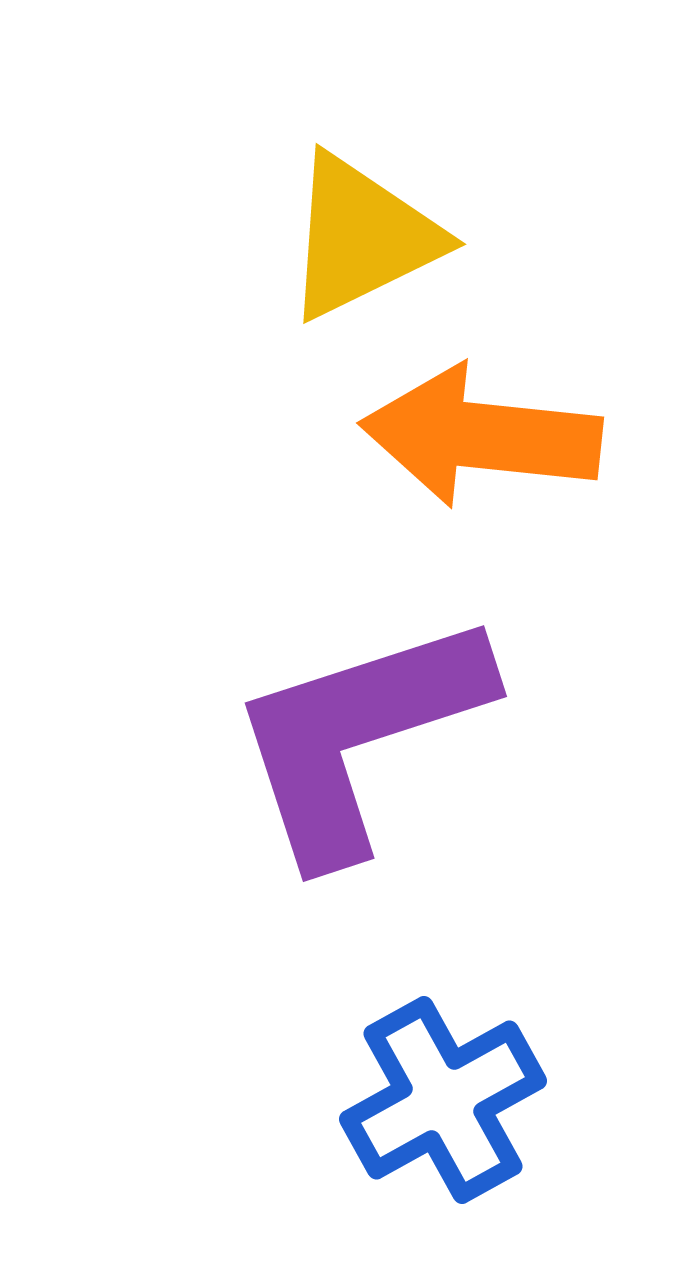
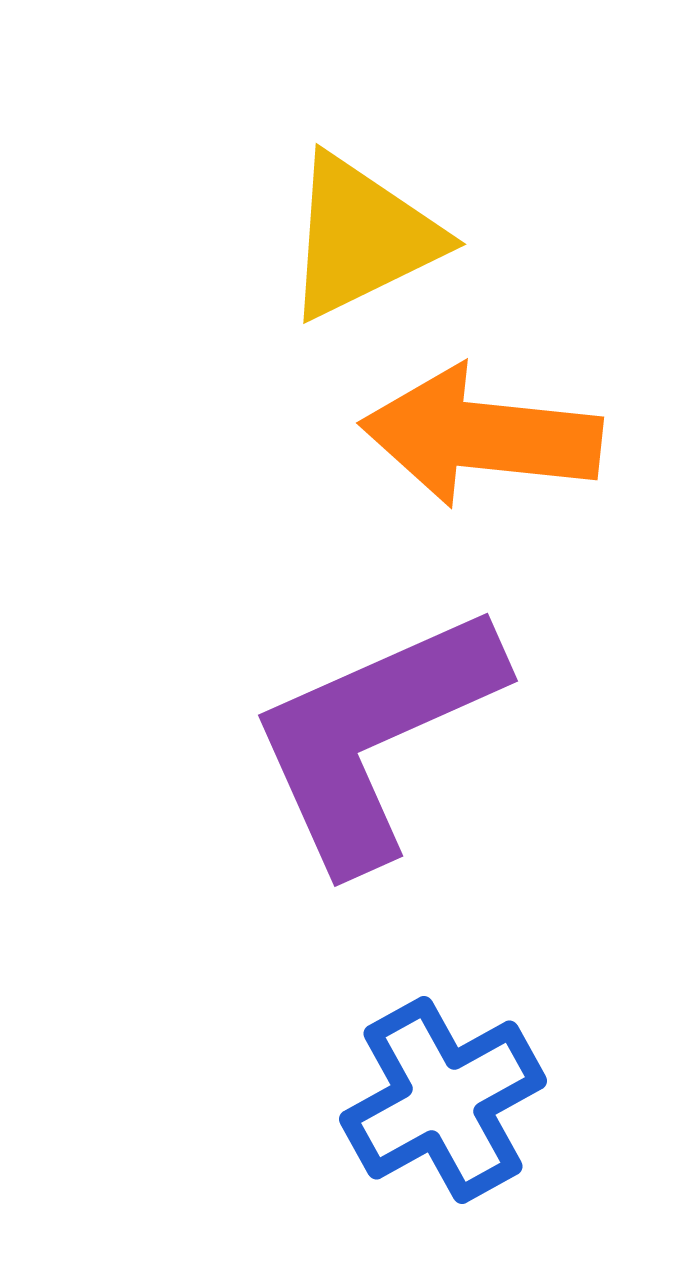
purple L-shape: moved 16 px right; rotated 6 degrees counterclockwise
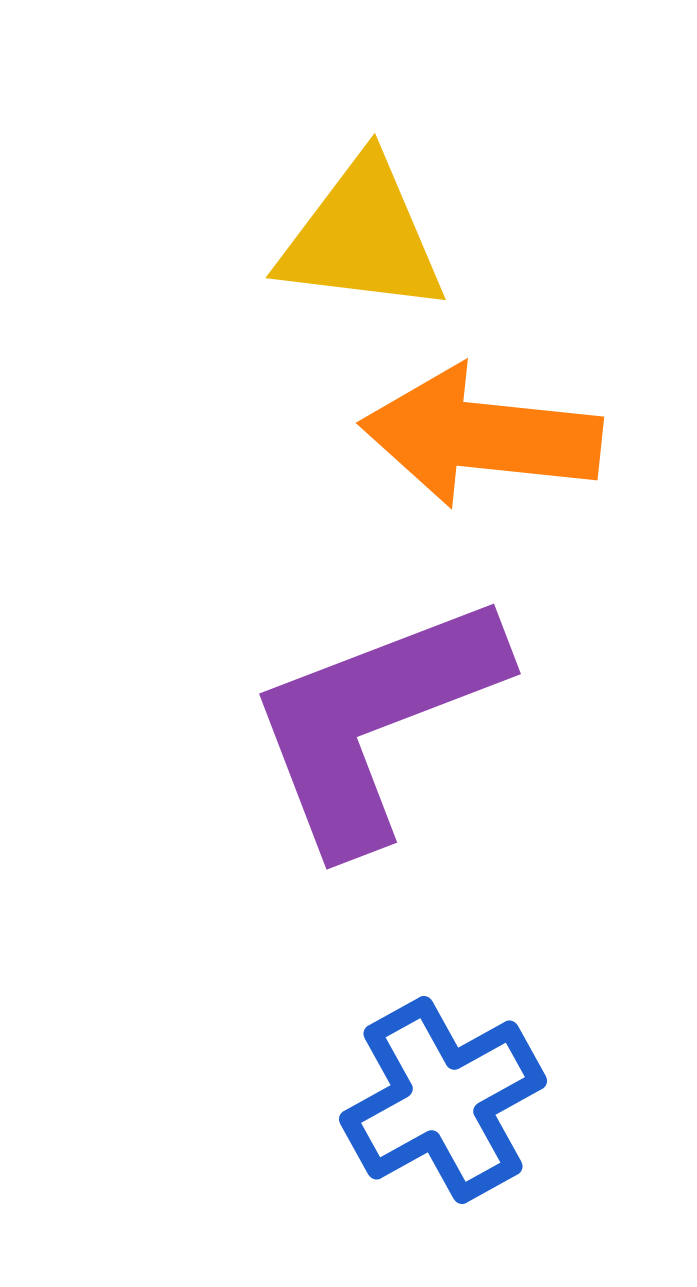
yellow triangle: rotated 33 degrees clockwise
purple L-shape: moved 15 px up; rotated 3 degrees clockwise
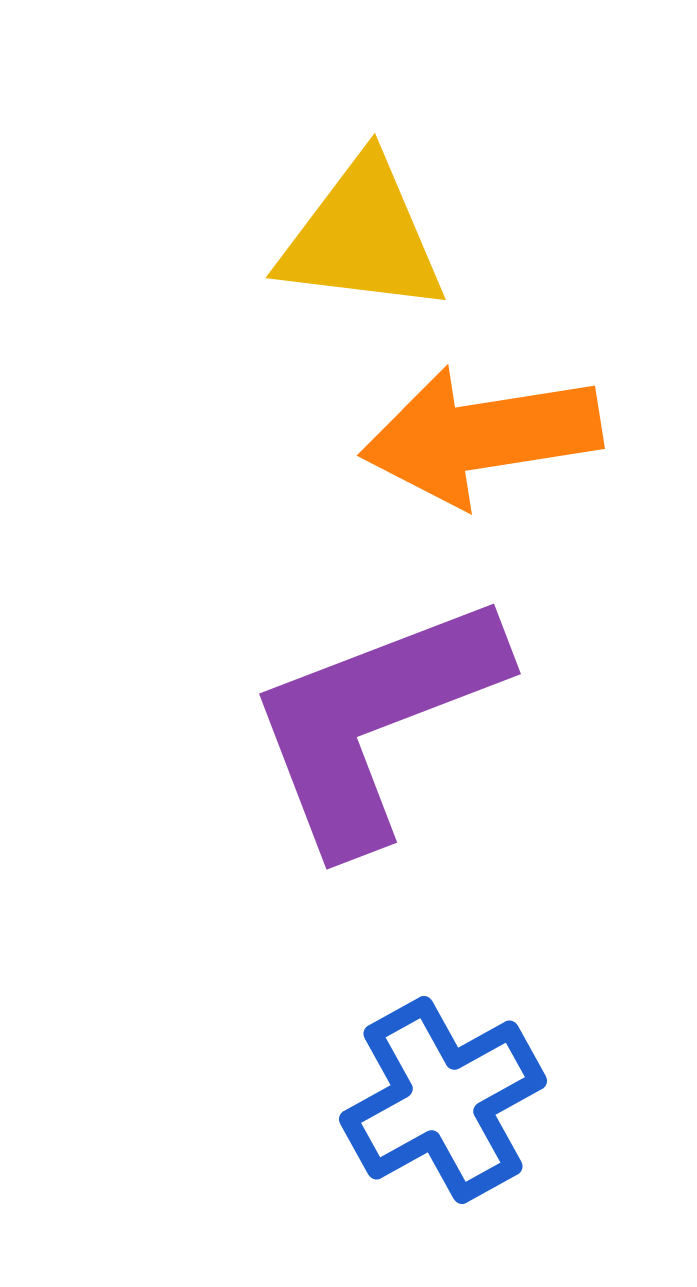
orange arrow: rotated 15 degrees counterclockwise
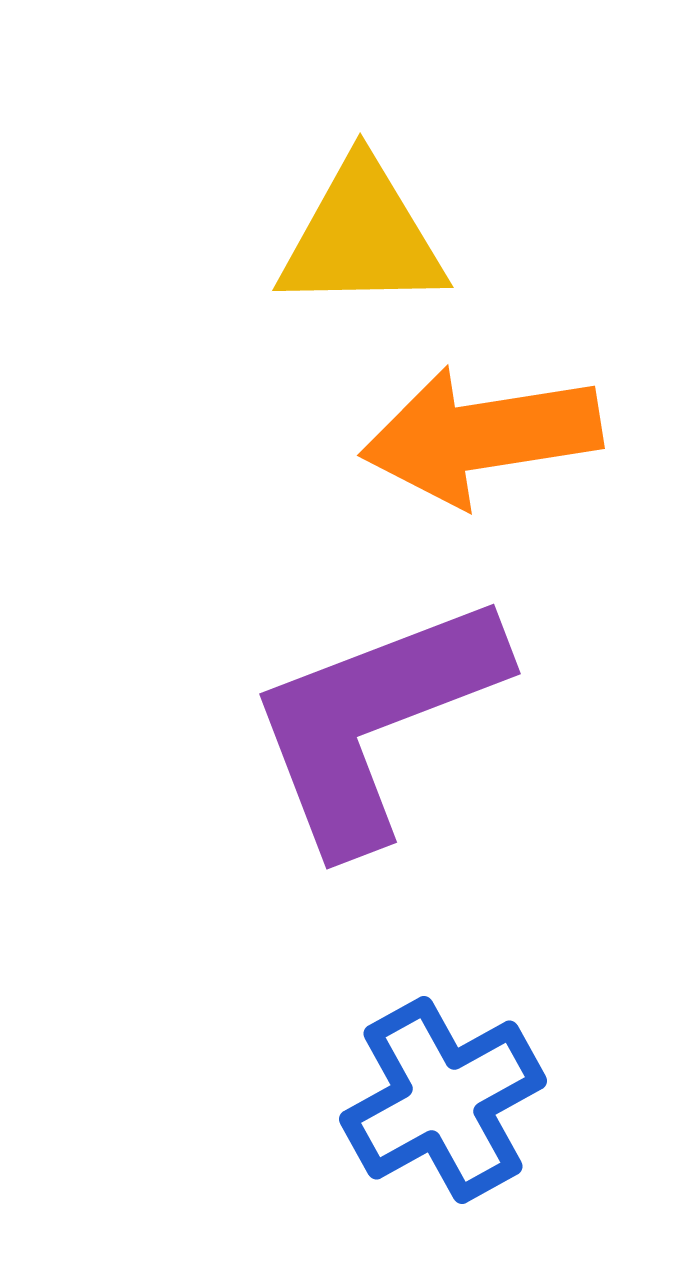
yellow triangle: rotated 8 degrees counterclockwise
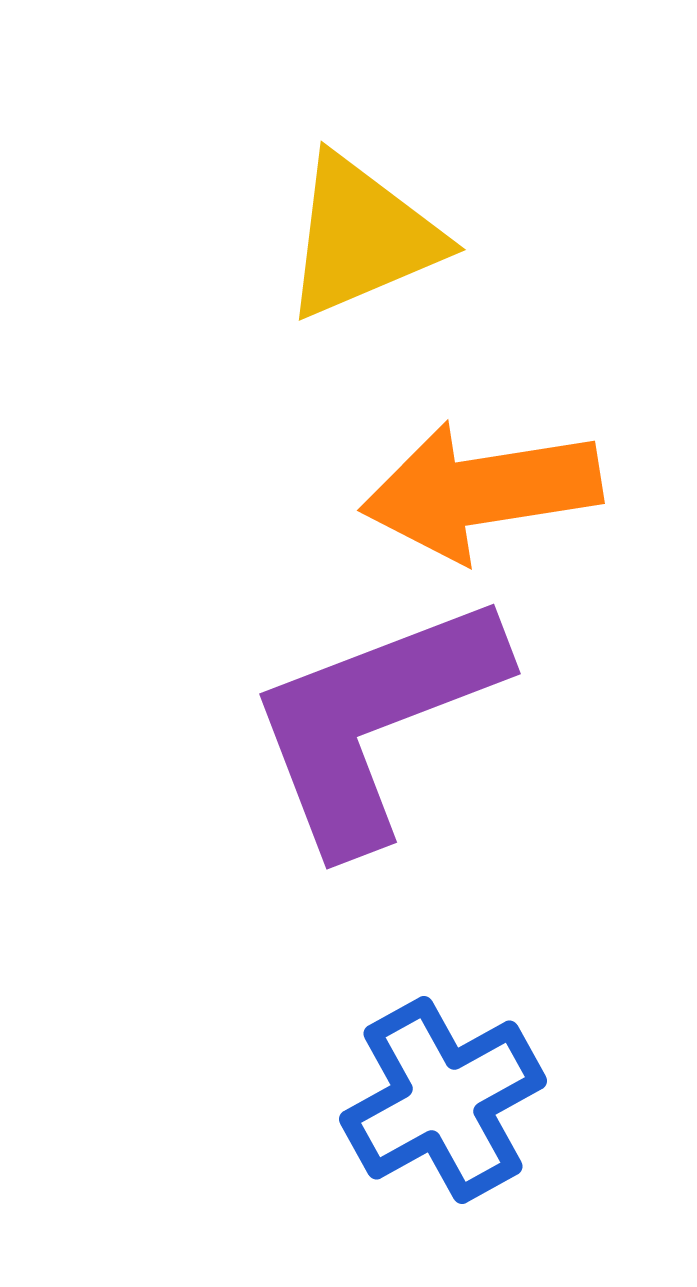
yellow triangle: rotated 22 degrees counterclockwise
orange arrow: moved 55 px down
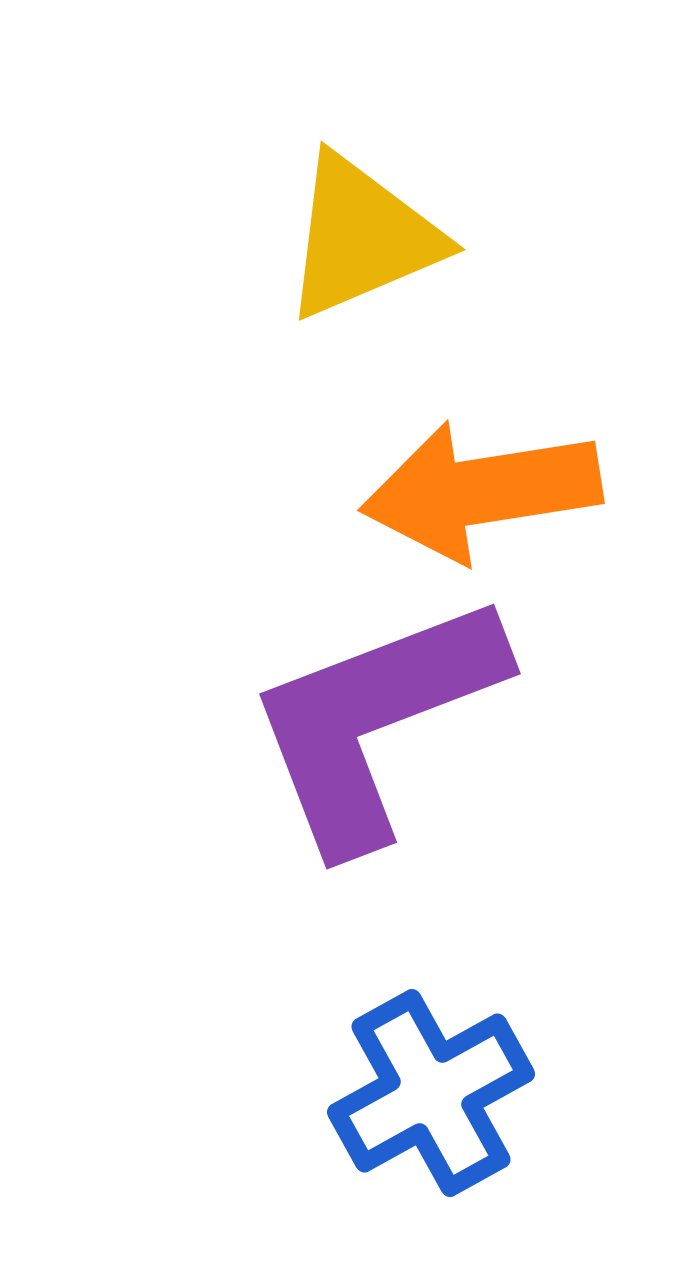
blue cross: moved 12 px left, 7 px up
